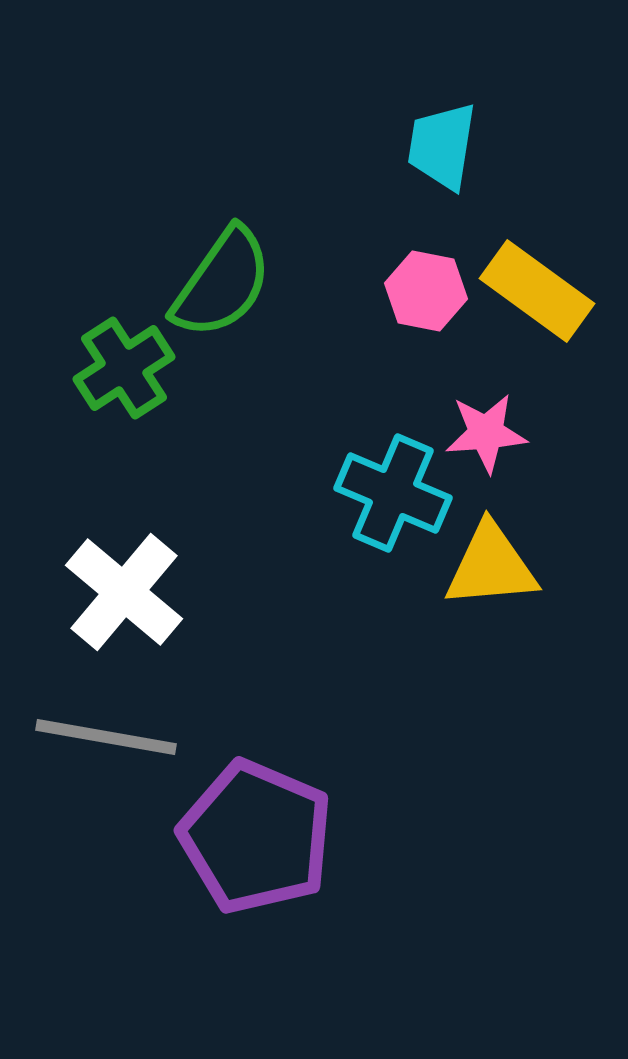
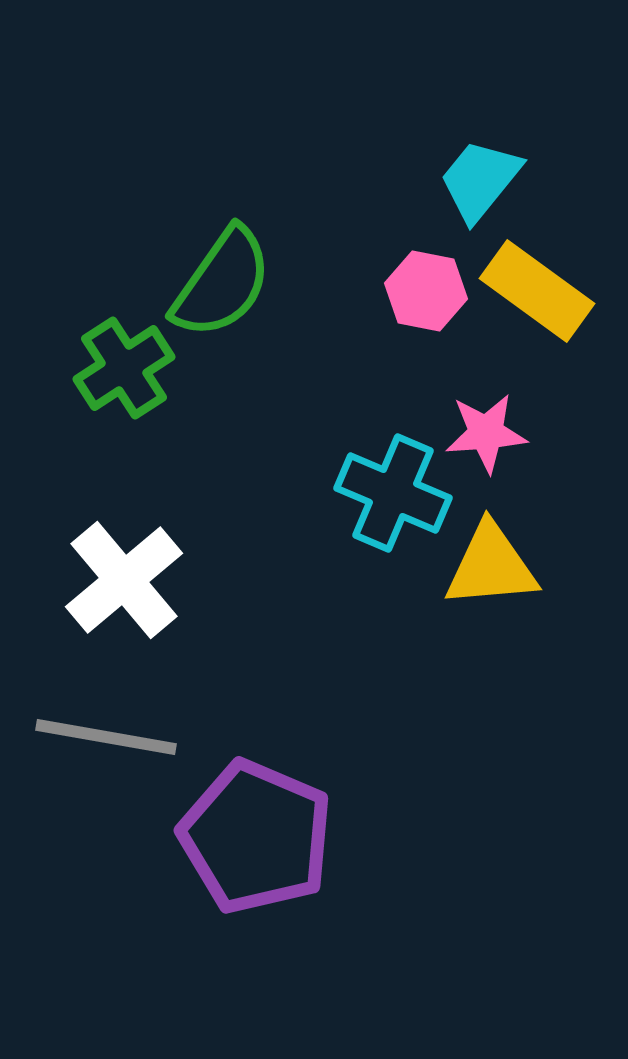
cyan trapezoid: moved 38 px right, 34 px down; rotated 30 degrees clockwise
white cross: moved 12 px up; rotated 10 degrees clockwise
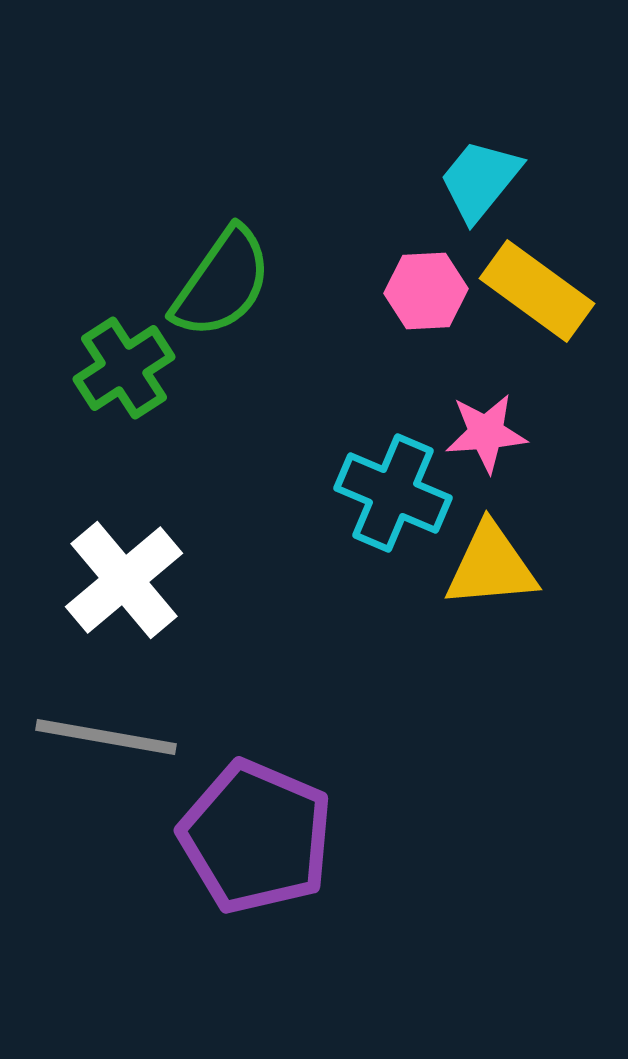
pink hexagon: rotated 14 degrees counterclockwise
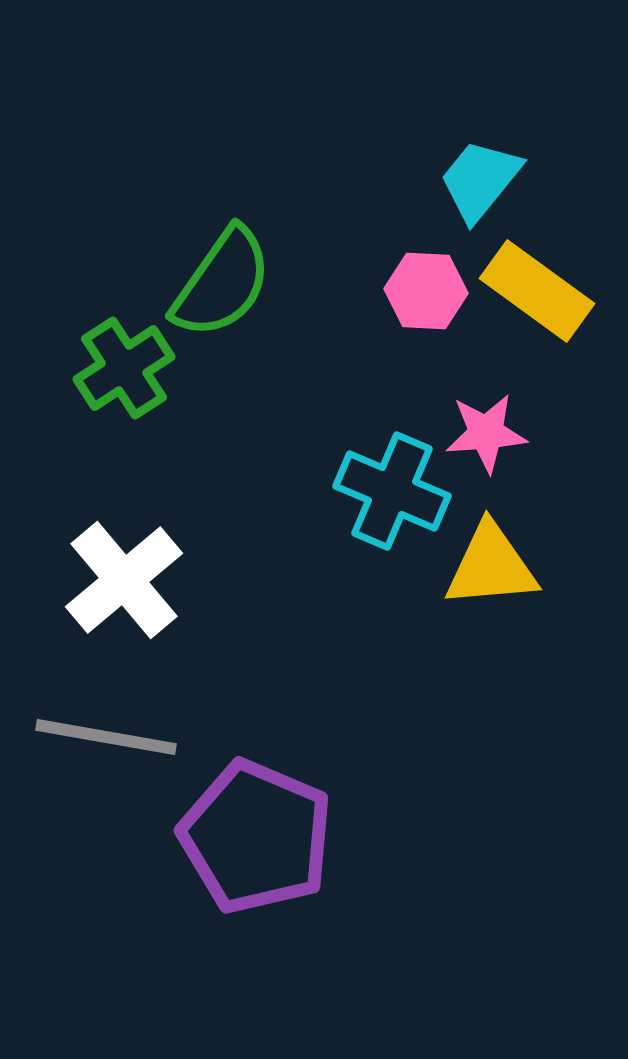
pink hexagon: rotated 6 degrees clockwise
cyan cross: moved 1 px left, 2 px up
